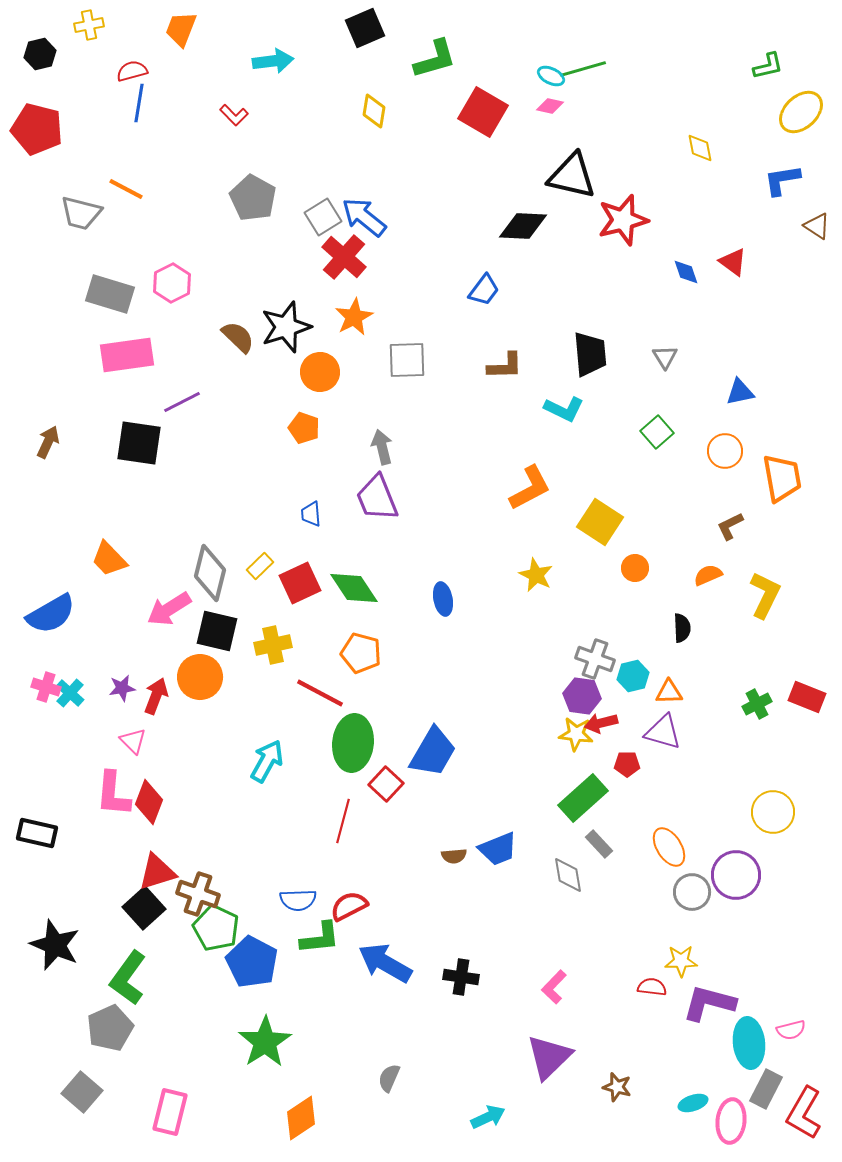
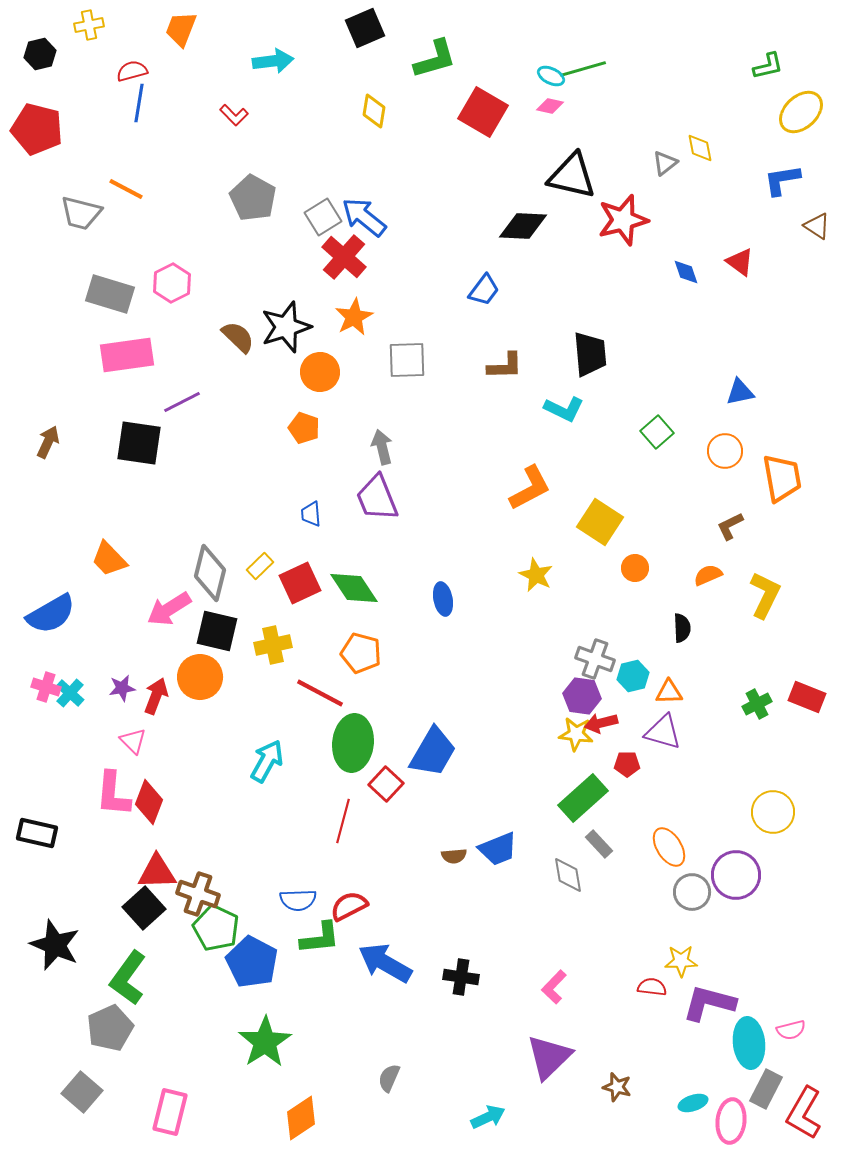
red triangle at (733, 262): moved 7 px right
gray triangle at (665, 357): moved 194 px up; rotated 24 degrees clockwise
red triangle at (157, 872): rotated 15 degrees clockwise
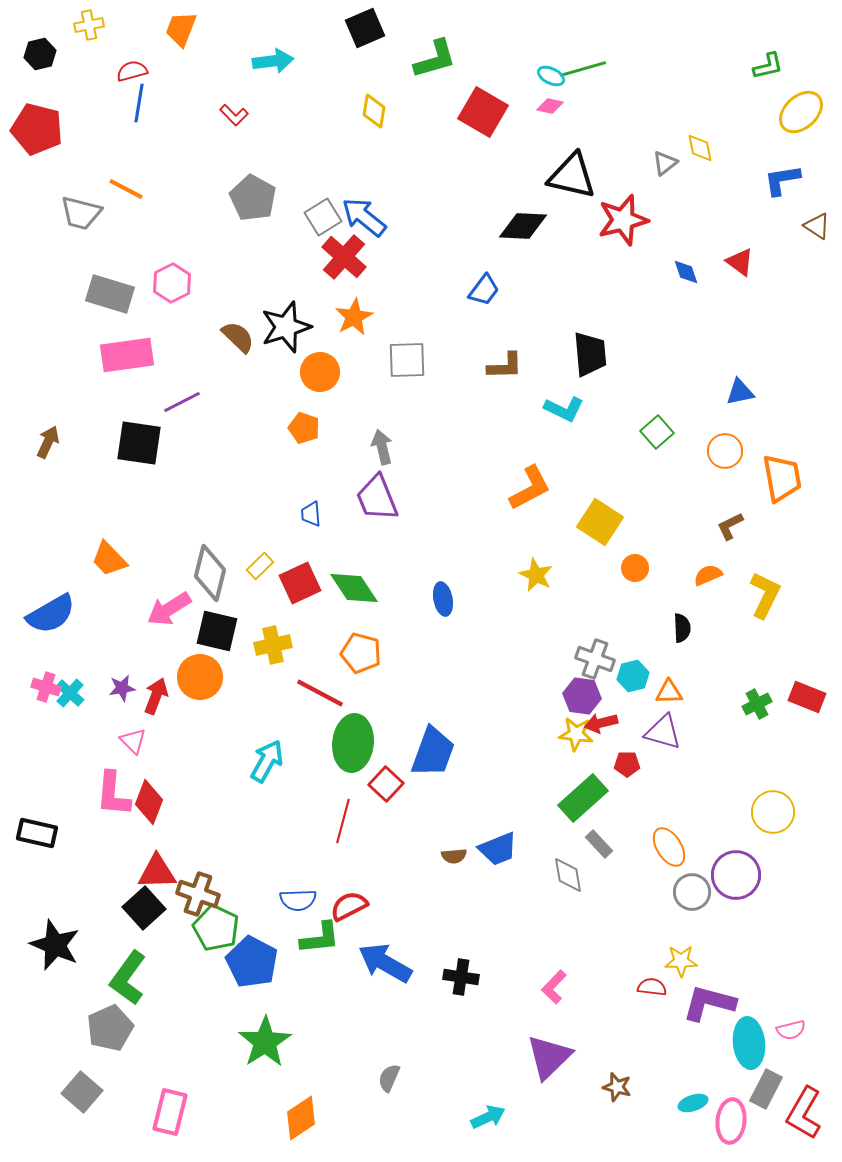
blue trapezoid at (433, 752): rotated 10 degrees counterclockwise
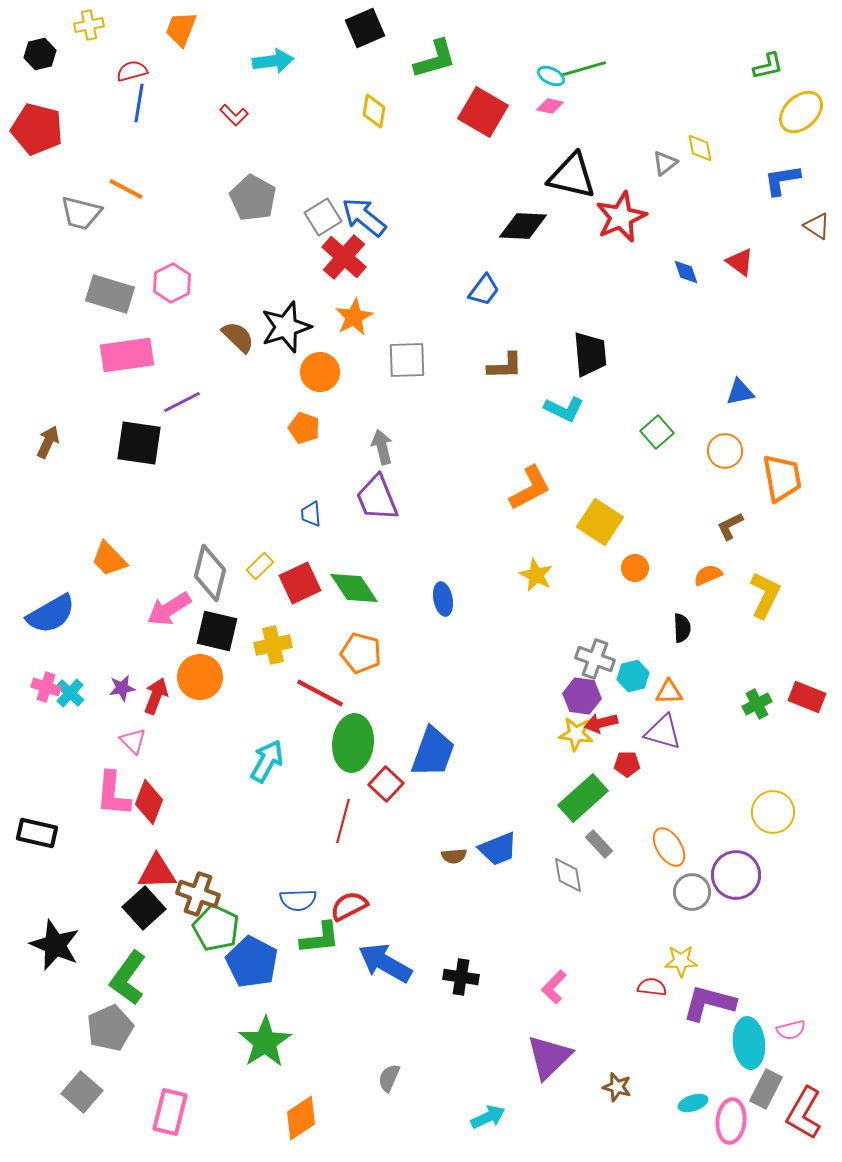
red star at (623, 220): moved 2 px left, 3 px up; rotated 9 degrees counterclockwise
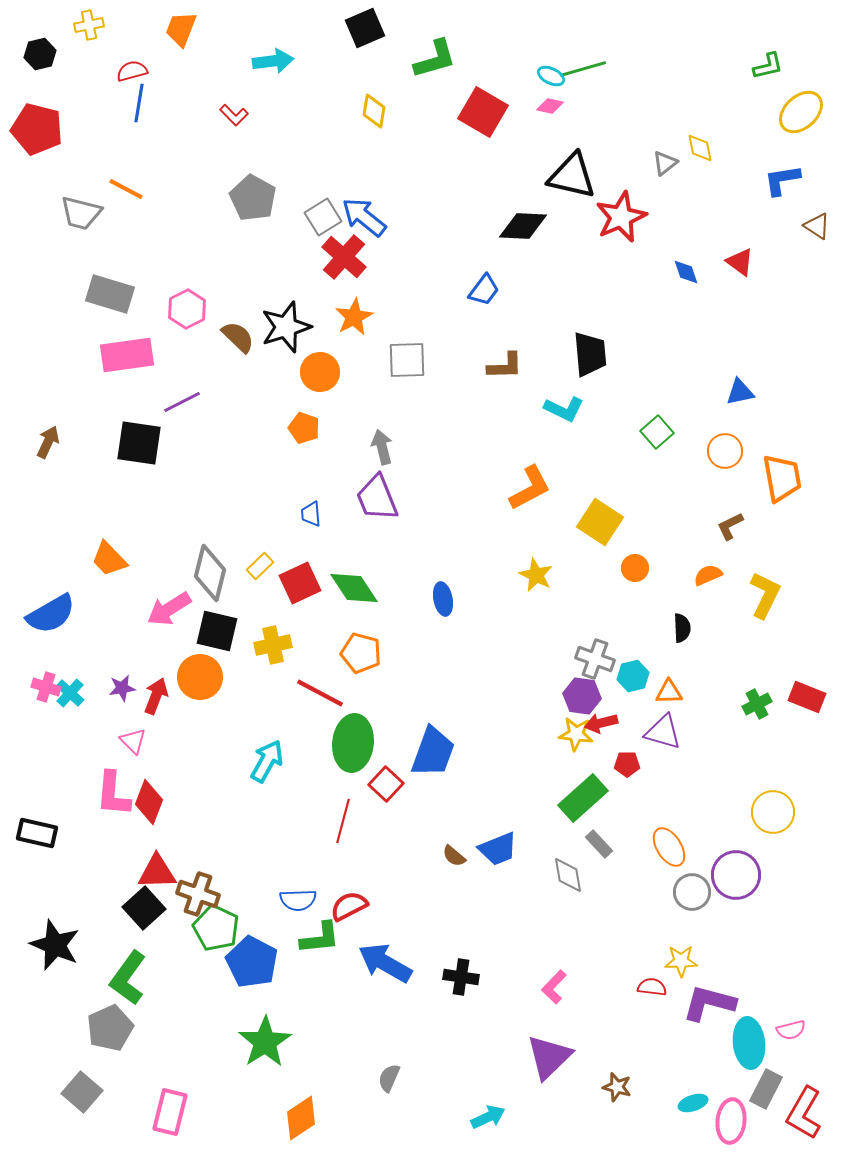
pink hexagon at (172, 283): moved 15 px right, 26 px down
brown semicircle at (454, 856): rotated 45 degrees clockwise
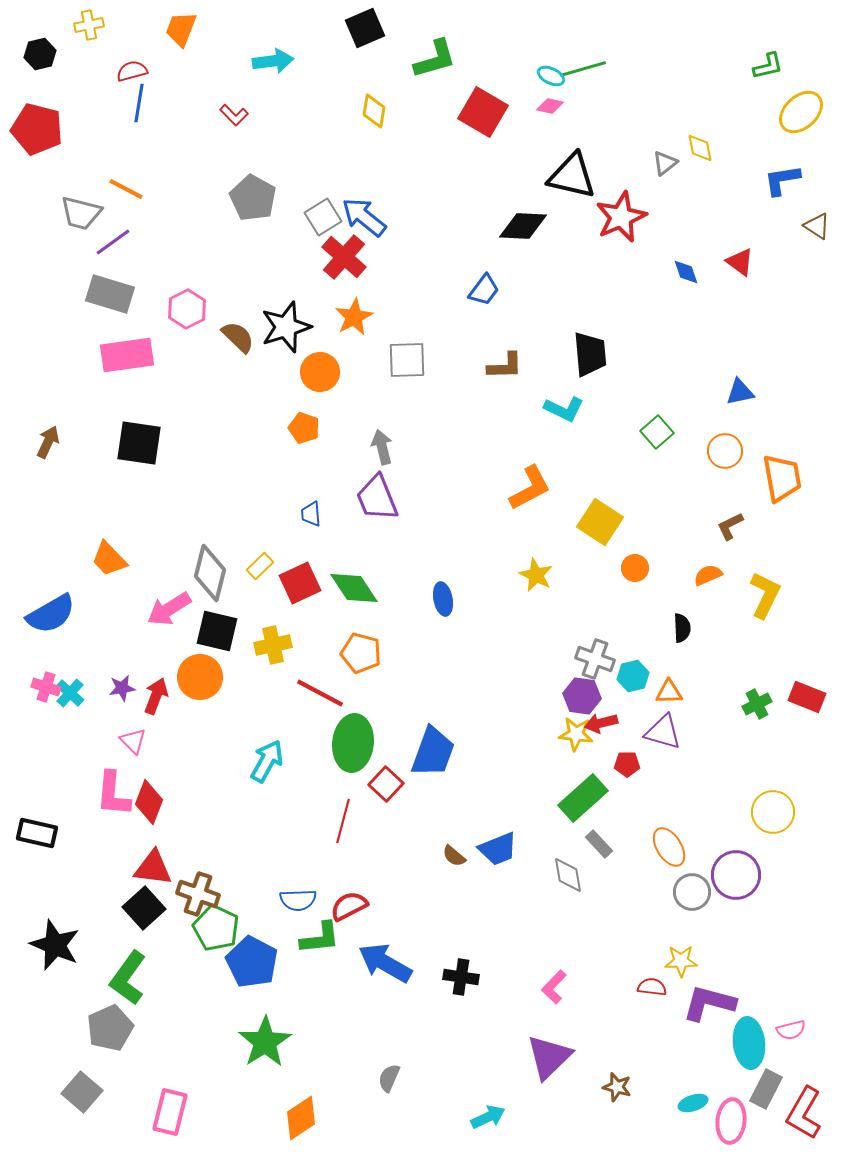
purple line at (182, 402): moved 69 px left, 160 px up; rotated 9 degrees counterclockwise
red triangle at (157, 872): moved 4 px left, 4 px up; rotated 9 degrees clockwise
